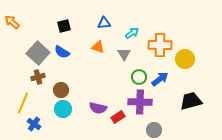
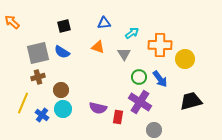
gray square: rotated 35 degrees clockwise
blue arrow: rotated 90 degrees clockwise
purple cross: rotated 30 degrees clockwise
red rectangle: rotated 48 degrees counterclockwise
blue cross: moved 8 px right, 9 px up
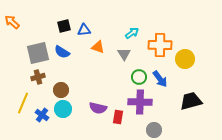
blue triangle: moved 20 px left, 7 px down
purple cross: rotated 30 degrees counterclockwise
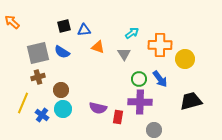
green circle: moved 2 px down
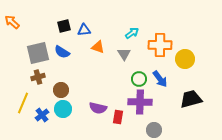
black trapezoid: moved 2 px up
blue cross: rotated 16 degrees clockwise
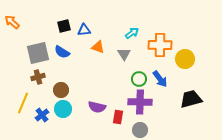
purple semicircle: moved 1 px left, 1 px up
gray circle: moved 14 px left
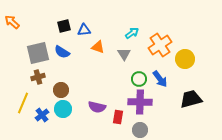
orange cross: rotated 35 degrees counterclockwise
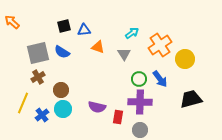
brown cross: rotated 16 degrees counterclockwise
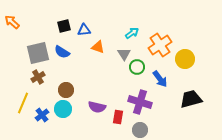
green circle: moved 2 px left, 12 px up
brown circle: moved 5 px right
purple cross: rotated 15 degrees clockwise
